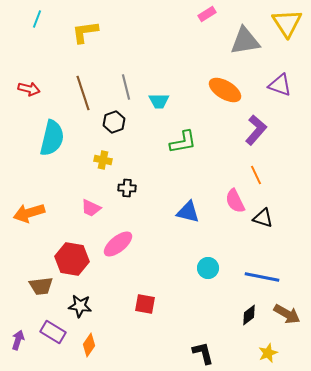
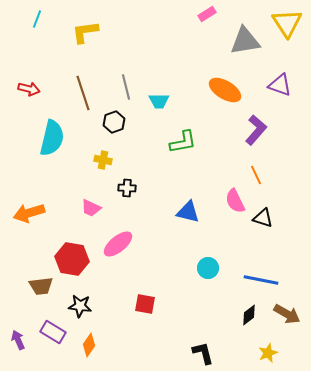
blue line: moved 1 px left, 3 px down
purple arrow: rotated 42 degrees counterclockwise
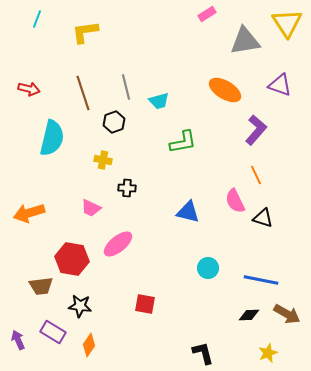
cyan trapezoid: rotated 15 degrees counterclockwise
black diamond: rotated 35 degrees clockwise
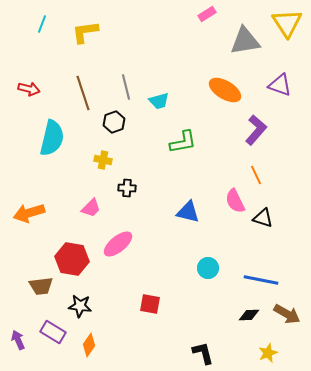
cyan line: moved 5 px right, 5 px down
pink trapezoid: rotated 70 degrees counterclockwise
red square: moved 5 px right
